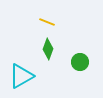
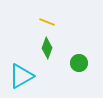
green diamond: moved 1 px left, 1 px up
green circle: moved 1 px left, 1 px down
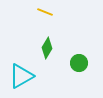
yellow line: moved 2 px left, 10 px up
green diamond: rotated 10 degrees clockwise
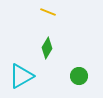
yellow line: moved 3 px right
green circle: moved 13 px down
